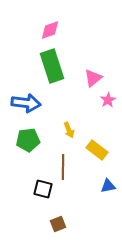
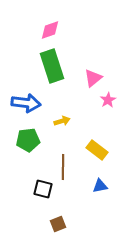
yellow arrow: moved 7 px left, 9 px up; rotated 84 degrees counterclockwise
blue triangle: moved 8 px left
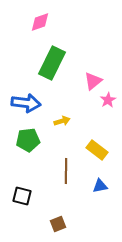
pink diamond: moved 10 px left, 8 px up
green rectangle: moved 3 px up; rotated 44 degrees clockwise
pink triangle: moved 3 px down
brown line: moved 3 px right, 4 px down
black square: moved 21 px left, 7 px down
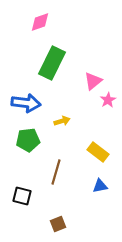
yellow rectangle: moved 1 px right, 2 px down
brown line: moved 10 px left, 1 px down; rotated 15 degrees clockwise
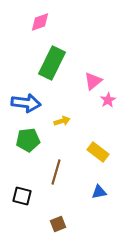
blue triangle: moved 1 px left, 6 px down
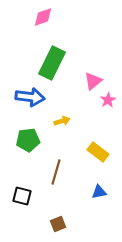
pink diamond: moved 3 px right, 5 px up
blue arrow: moved 4 px right, 6 px up
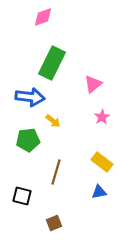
pink triangle: moved 3 px down
pink star: moved 6 px left, 17 px down
yellow arrow: moved 9 px left; rotated 56 degrees clockwise
yellow rectangle: moved 4 px right, 10 px down
brown square: moved 4 px left, 1 px up
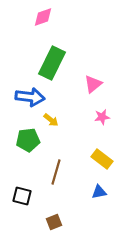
pink star: rotated 21 degrees clockwise
yellow arrow: moved 2 px left, 1 px up
yellow rectangle: moved 3 px up
brown square: moved 1 px up
